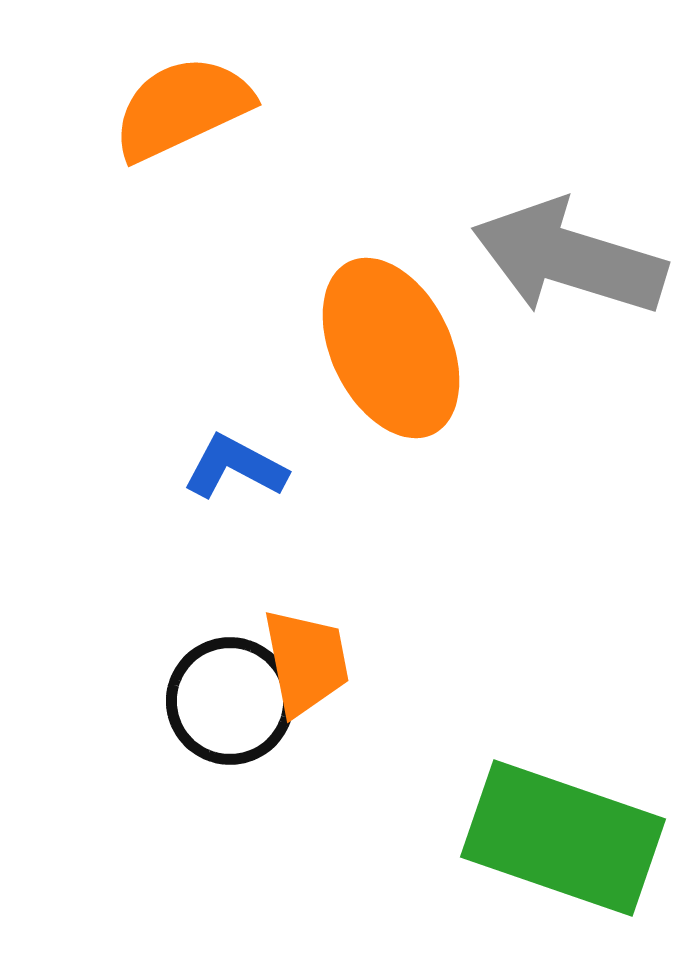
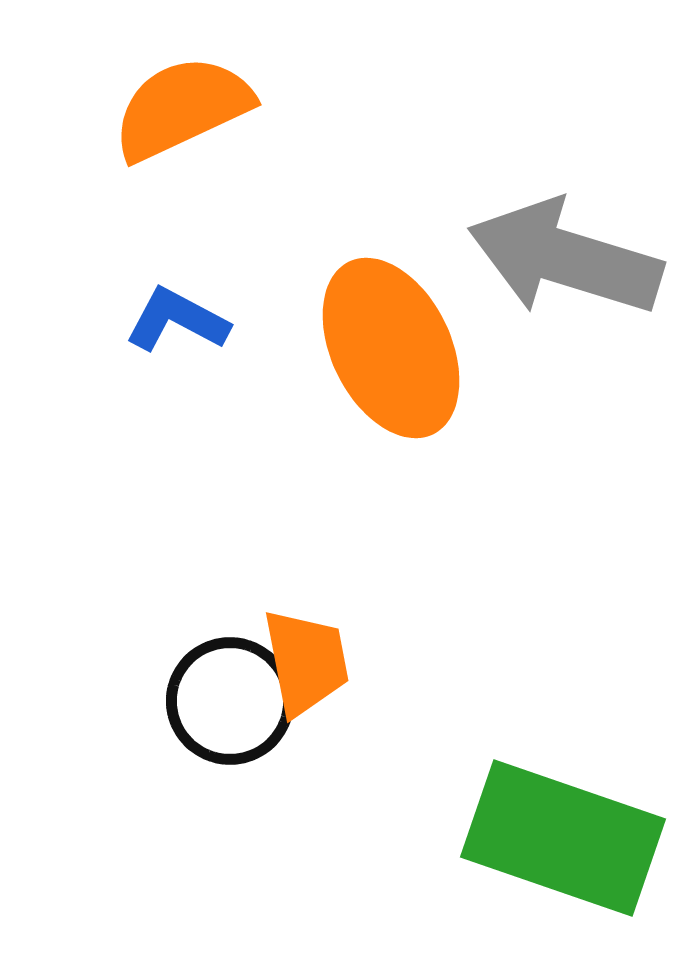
gray arrow: moved 4 px left
blue L-shape: moved 58 px left, 147 px up
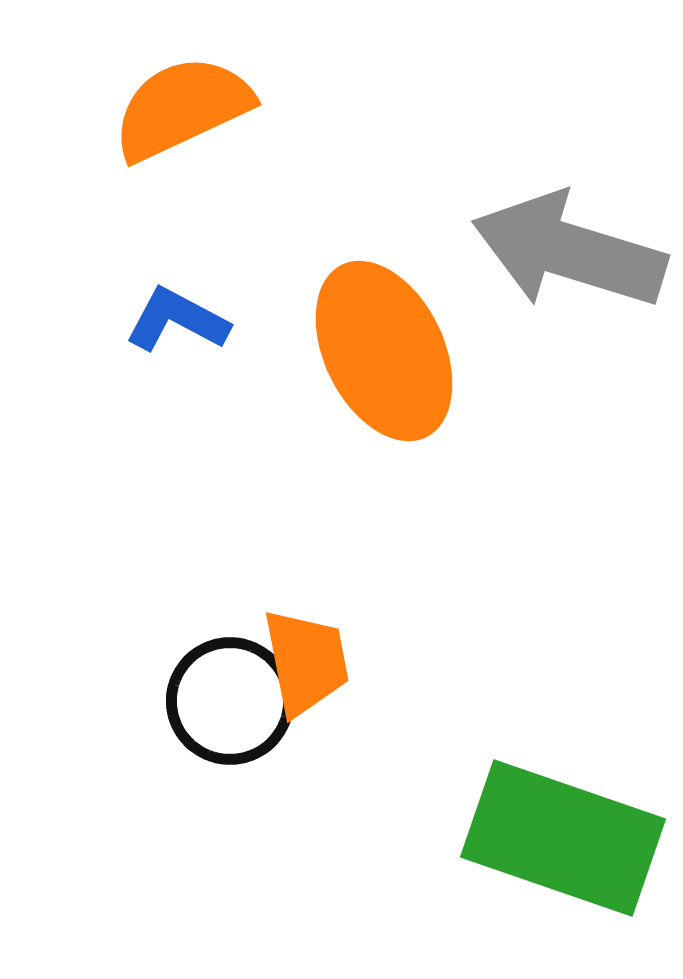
gray arrow: moved 4 px right, 7 px up
orange ellipse: moved 7 px left, 3 px down
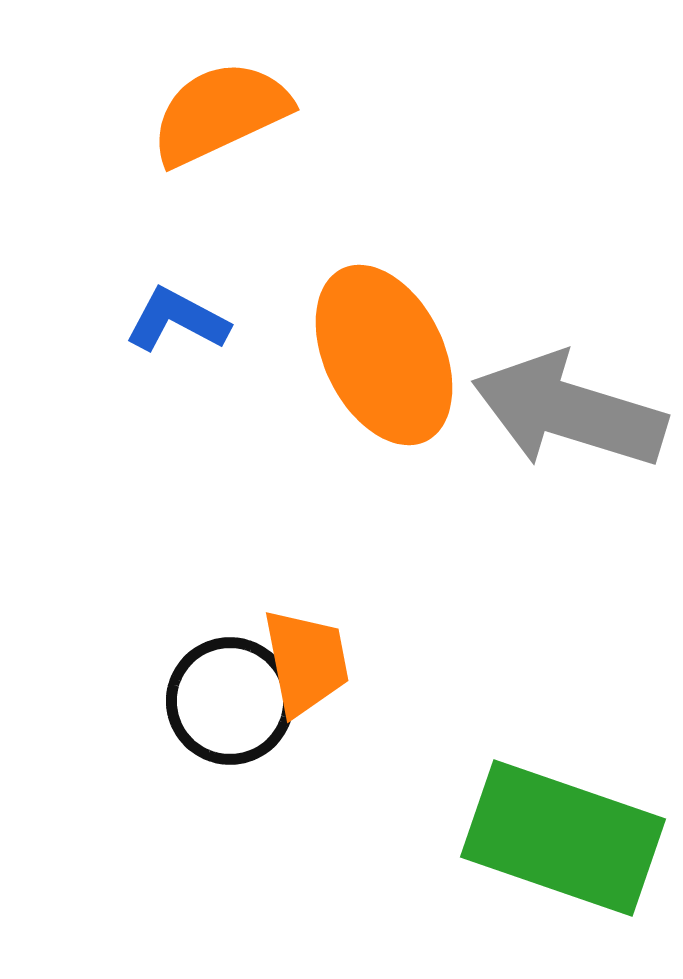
orange semicircle: moved 38 px right, 5 px down
gray arrow: moved 160 px down
orange ellipse: moved 4 px down
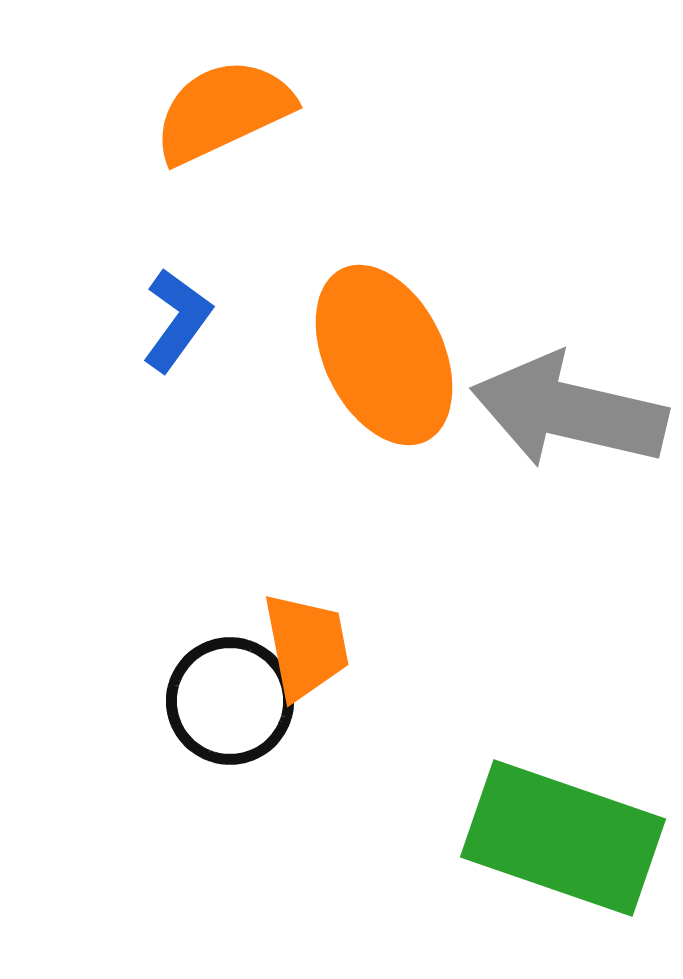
orange semicircle: moved 3 px right, 2 px up
blue L-shape: rotated 98 degrees clockwise
gray arrow: rotated 4 degrees counterclockwise
orange trapezoid: moved 16 px up
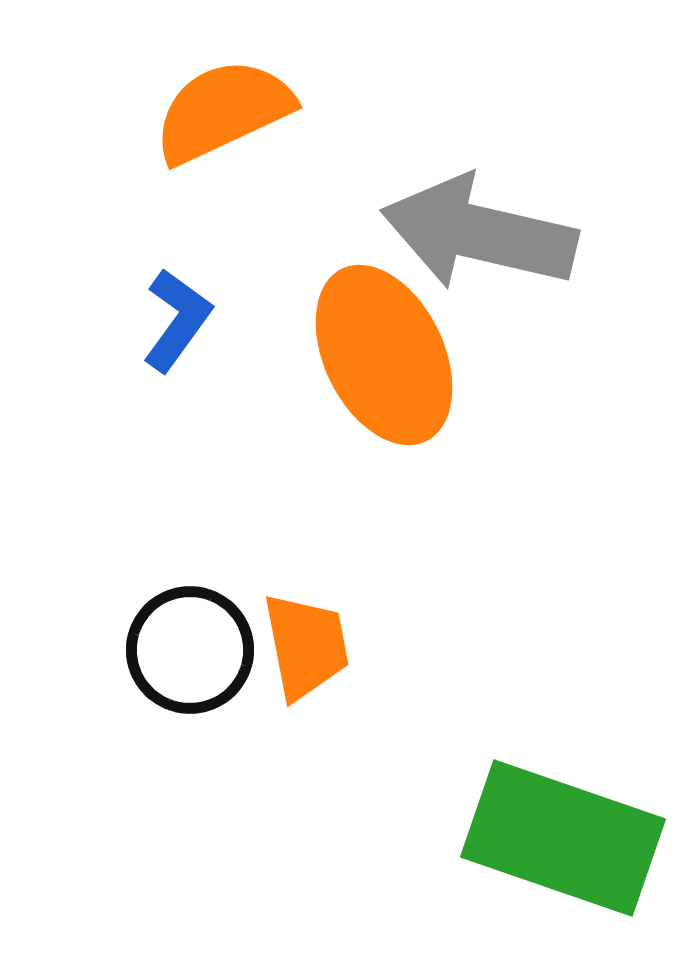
gray arrow: moved 90 px left, 178 px up
black circle: moved 40 px left, 51 px up
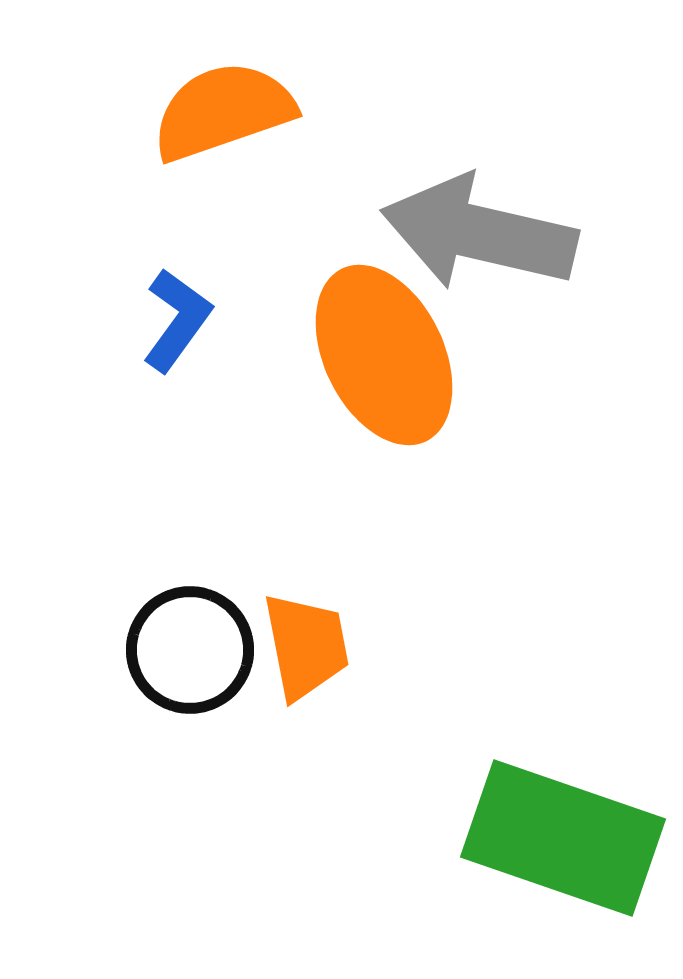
orange semicircle: rotated 6 degrees clockwise
